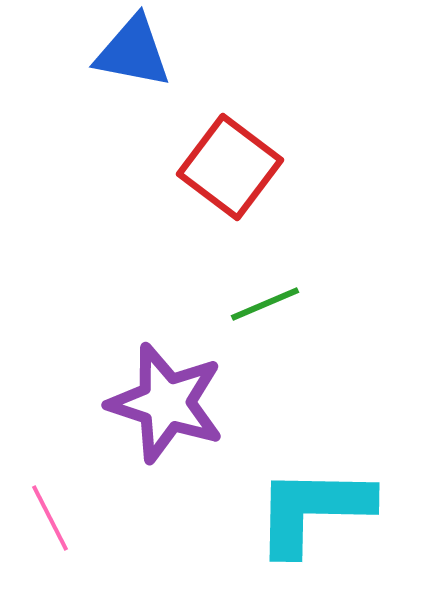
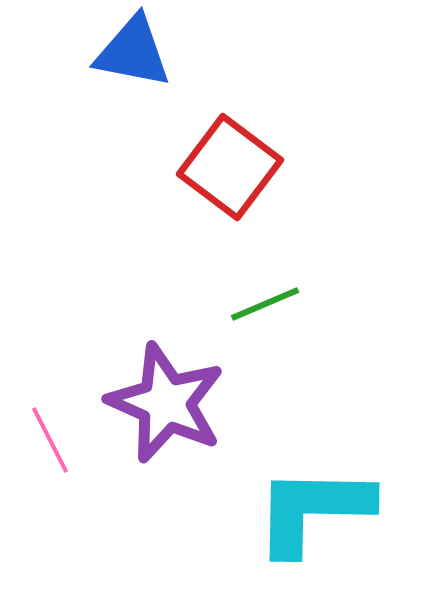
purple star: rotated 6 degrees clockwise
pink line: moved 78 px up
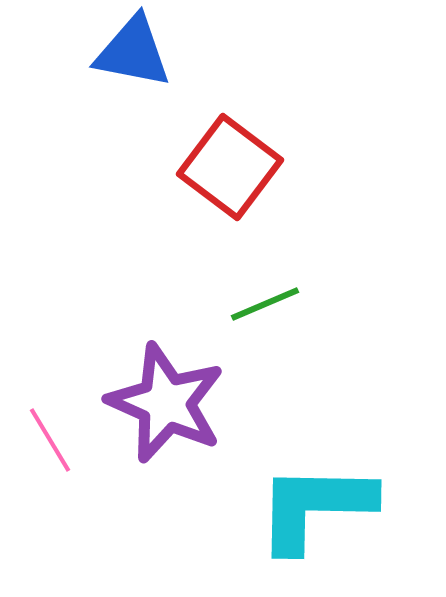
pink line: rotated 4 degrees counterclockwise
cyan L-shape: moved 2 px right, 3 px up
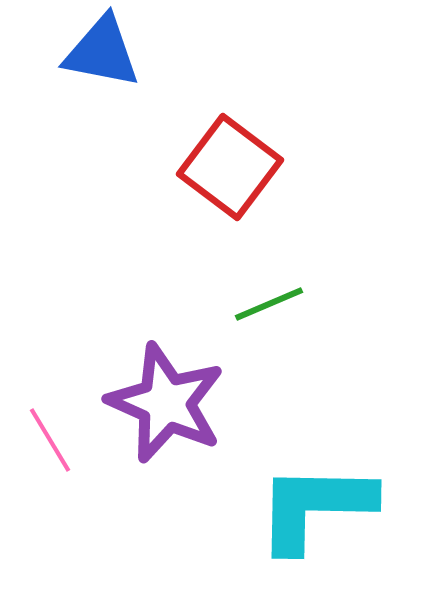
blue triangle: moved 31 px left
green line: moved 4 px right
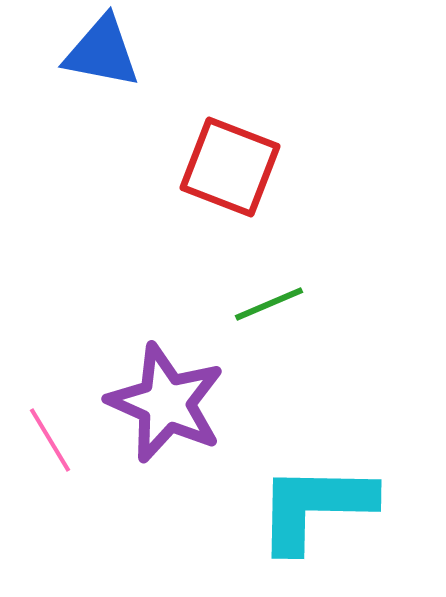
red square: rotated 16 degrees counterclockwise
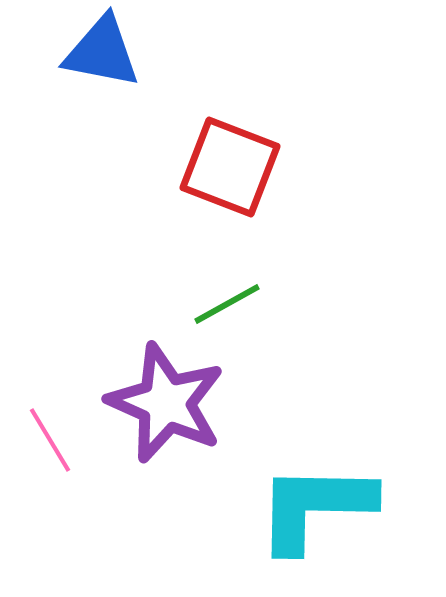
green line: moved 42 px left; rotated 6 degrees counterclockwise
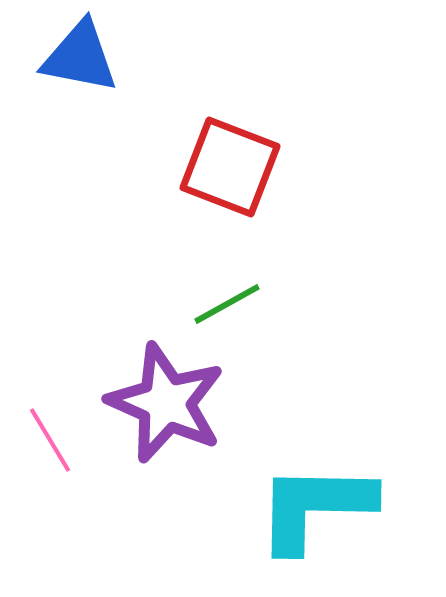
blue triangle: moved 22 px left, 5 px down
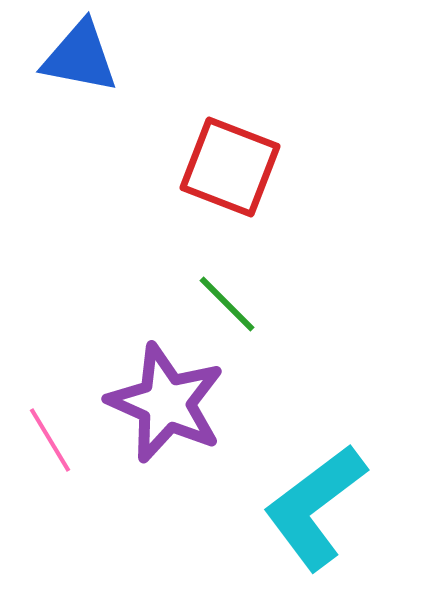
green line: rotated 74 degrees clockwise
cyan L-shape: rotated 38 degrees counterclockwise
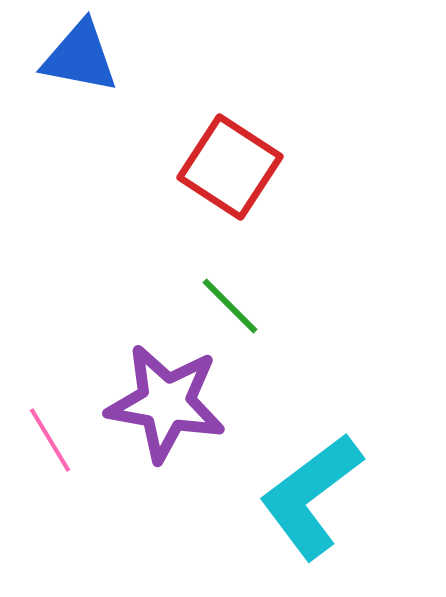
red square: rotated 12 degrees clockwise
green line: moved 3 px right, 2 px down
purple star: rotated 14 degrees counterclockwise
cyan L-shape: moved 4 px left, 11 px up
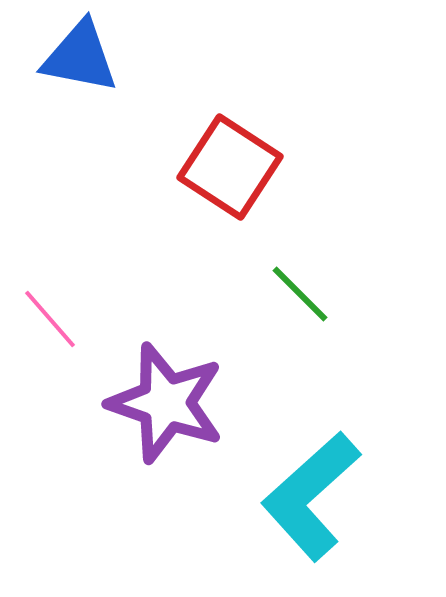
green line: moved 70 px right, 12 px up
purple star: rotated 9 degrees clockwise
pink line: moved 121 px up; rotated 10 degrees counterclockwise
cyan L-shape: rotated 5 degrees counterclockwise
